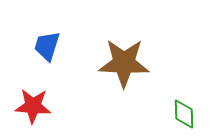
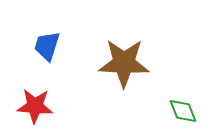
red star: moved 2 px right
green diamond: moved 1 px left, 3 px up; rotated 20 degrees counterclockwise
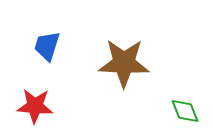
green diamond: moved 2 px right
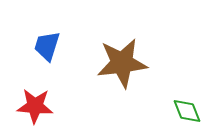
brown star: moved 2 px left; rotated 9 degrees counterclockwise
green diamond: moved 2 px right
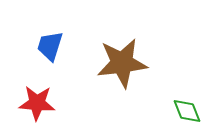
blue trapezoid: moved 3 px right
red star: moved 2 px right, 3 px up
